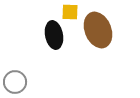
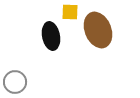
black ellipse: moved 3 px left, 1 px down
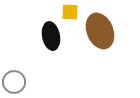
brown ellipse: moved 2 px right, 1 px down
gray circle: moved 1 px left
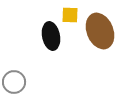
yellow square: moved 3 px down
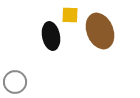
gray circle: moved 1 px right
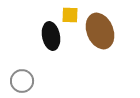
gray circle: moved 7 px right, 1 px up
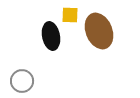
brown ellipse: moved 1 px left
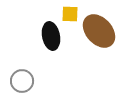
yellow square: moved 1 px up
brown ellipse: rotated 20 degrees counterclockwise
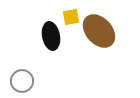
yellow square: moved 1 px right, 3 px down; rotated 12 degrees counterclockwise
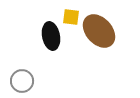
yellow square: rotated 18 degrees clockwise
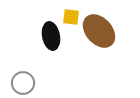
gray circle: moved 1 px right, 2 px down
